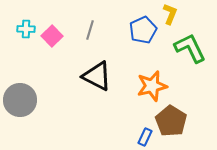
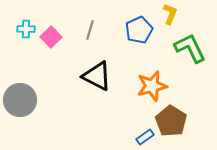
blue pentagon: moved 4 px left
pink square: moved 1 px left, 1 px down
blue rectangle: rotated 30 degrees clockwise
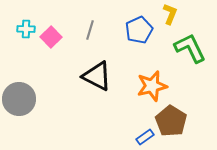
gray circle: moved 1 px left, 1 px up
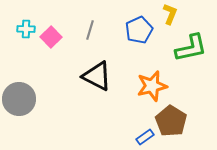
green L-shape: moved 1 px right; rotated 104 degrees clockwise
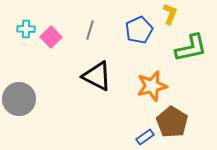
brown pentagon: moved 1 px right, 1 px down
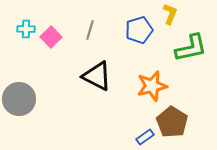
blue pentagon: rotated 8 degrees clockwise
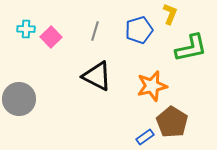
gray line: moved 5 px right, 1 px down
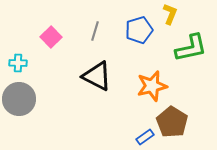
cyan cross: moved 8 px left, 34 px down
